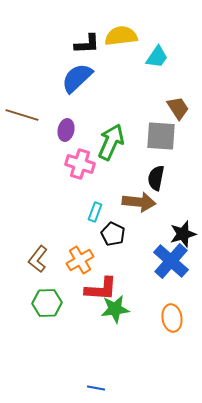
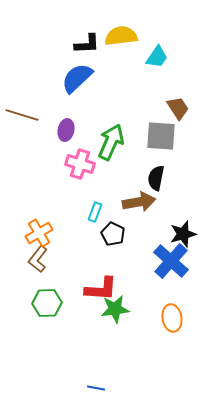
brown arrow: rotated 16 degrees counterclockwise
orange cross: moved 41 px left, 27 px up
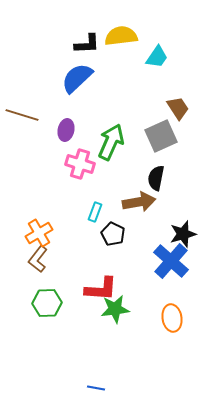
gray square: rotated 28 degrees counterclockwise
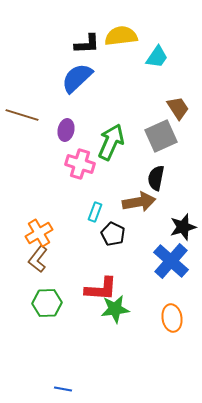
black star: moved 7 px up
blue line: moved 33 px left, 1 px down
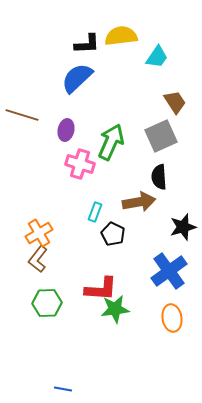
brown trapezoid: moved 3 px left, 6 px up
black semicircle: moved 3 px right, 1 px up; rotated 15 degrees counterclockwise
blue cross: moved 2 px left, 10 px down; rotated 12 degrees clockwise
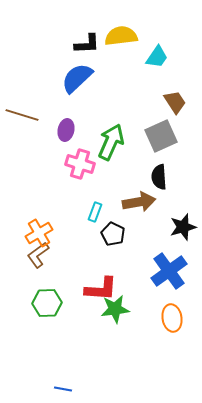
brown L-shape: moved 4 px up; rotated 16 degrees clockwise
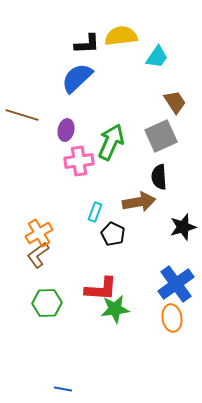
pink cross: moved 1 px left, 3 px up; rotated 24 degrees counterclockwise
blue cross: moved 7 px right, 13 px down
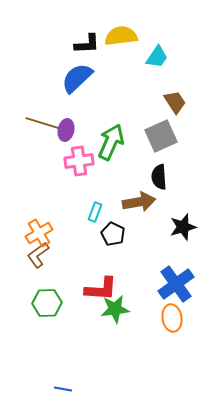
brown line: moved 20 px right, 8 px down
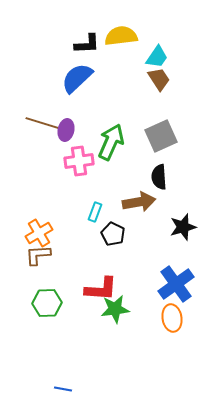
brown trapezoid: moved 16 px left, 23 px up
brown L-shape: rotated 32 degrees clockwise
